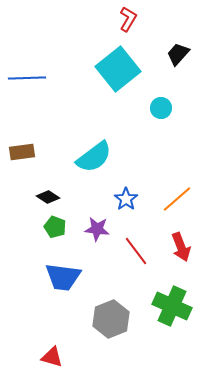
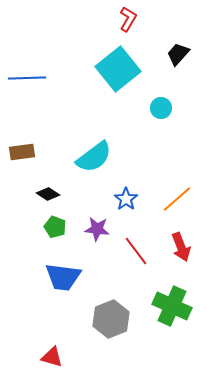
black diamond: moved 3 px up
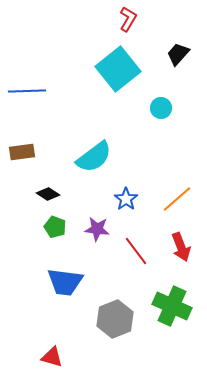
blue line: moved 13 px down
blue trapezoid: moved 2 px right, 5 px down
gray hexagon: moved 4 px right
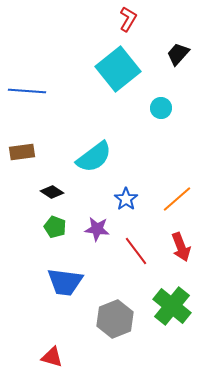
blue line: rotated 6 degrees clockwise
black diamond: moved 4 px right, 2 px up
green cross: rotated 15 degrees clockwise
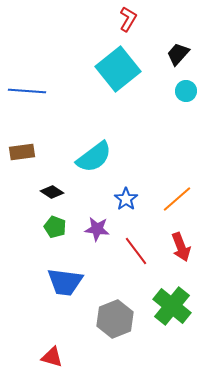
cyan circle: moved 25 px right, 17 px up
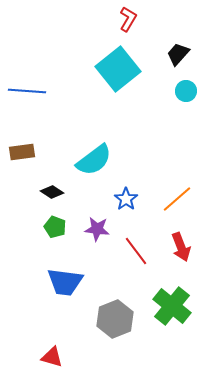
cyan semicircle: moved 3 px down
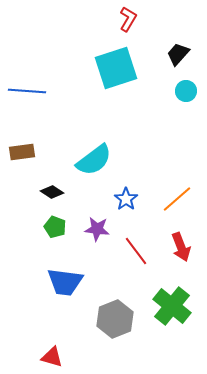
cyan square: moved 2 px left, 1 px up; rotated 21 degrees clockwise
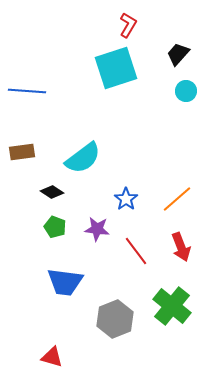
red L-shape: moved 6 px down
cyan semicircle: moved 11 px left, 2 px up
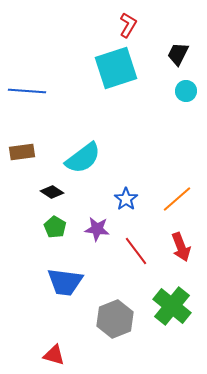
black trapezoid: rotated 15 degrees counterclockwise
green pentagon: rotated 10 degrees clockwise
red triangle: moved 2 px right, 2 px up
